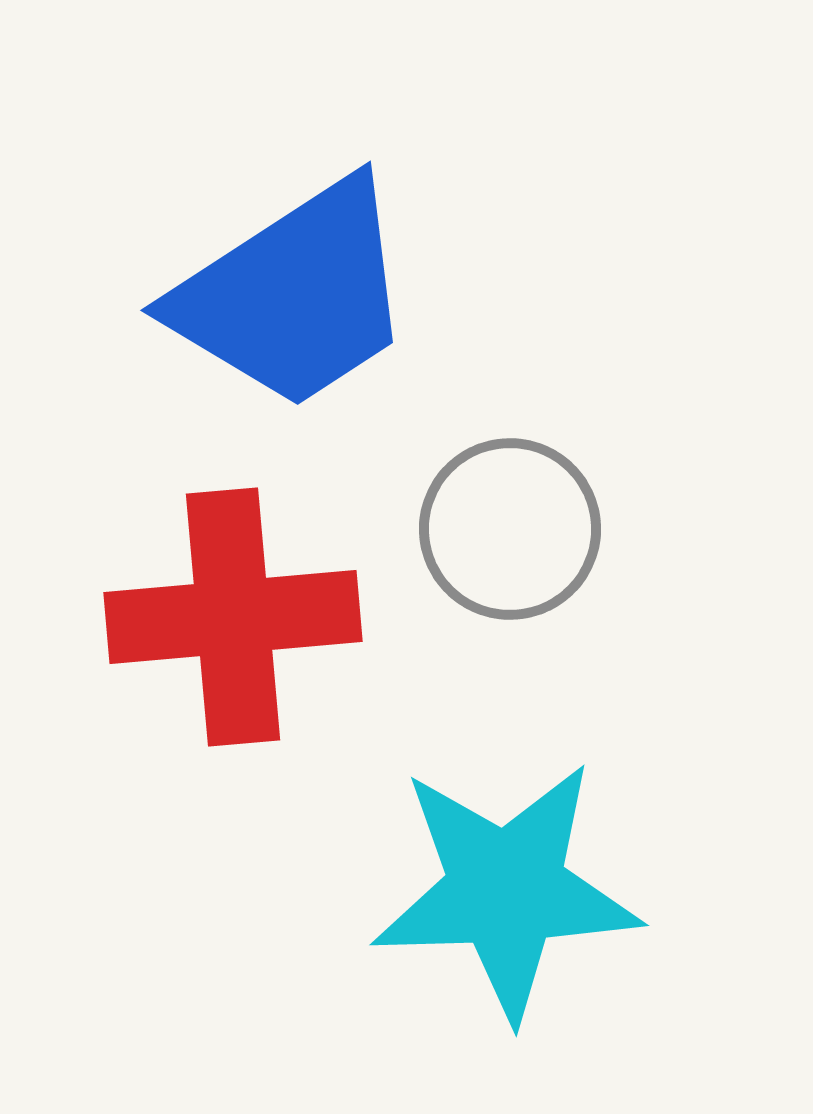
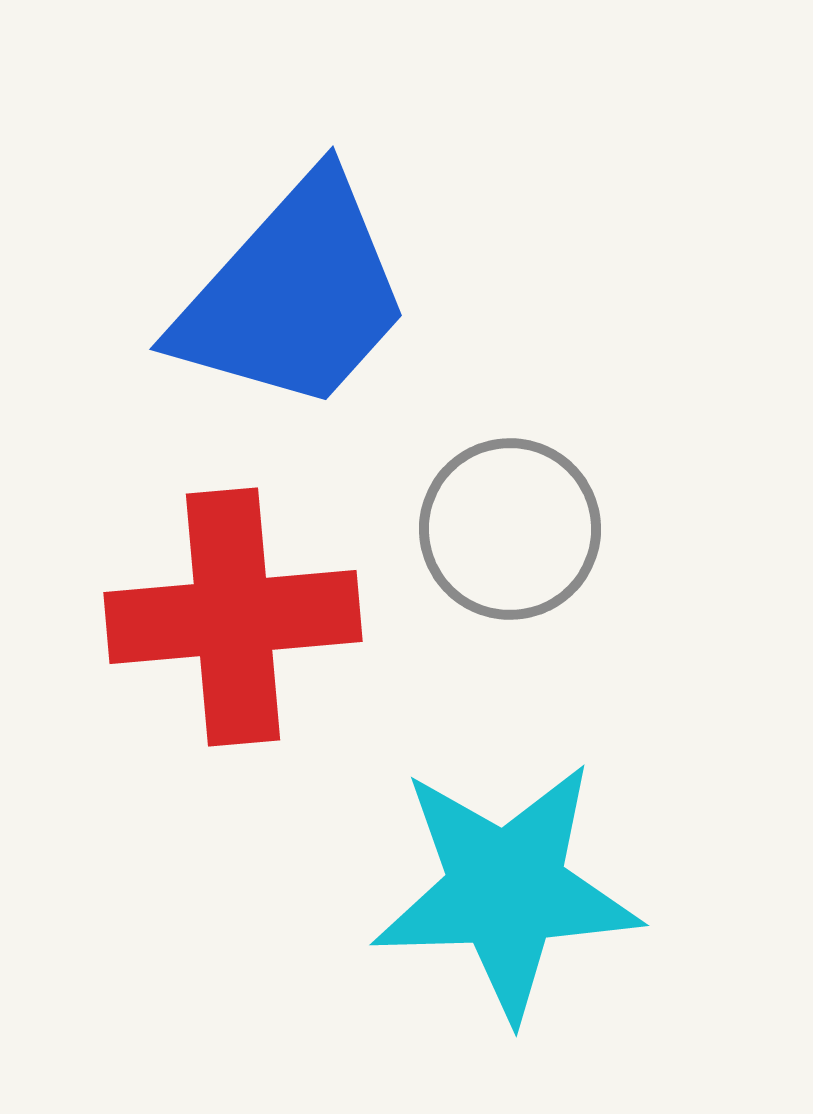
blue trapezoid: rotated 15 degrees counterclockwise
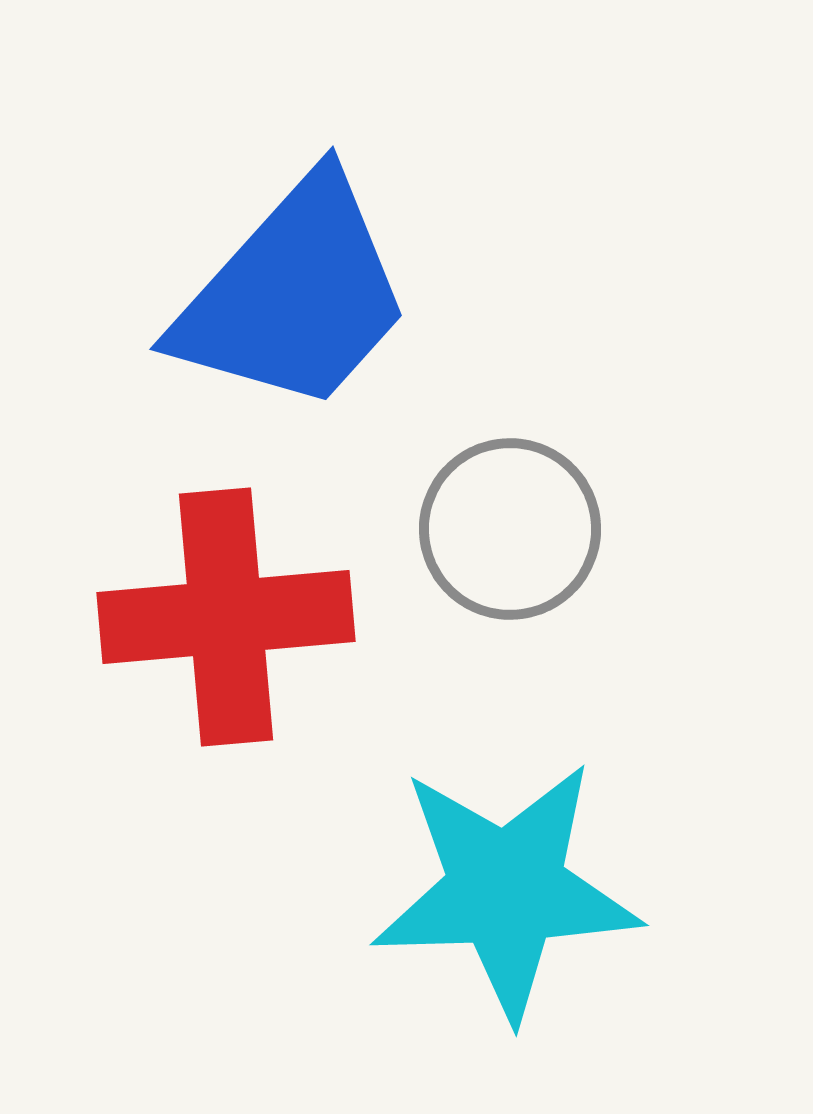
red cross: moved 7 px left
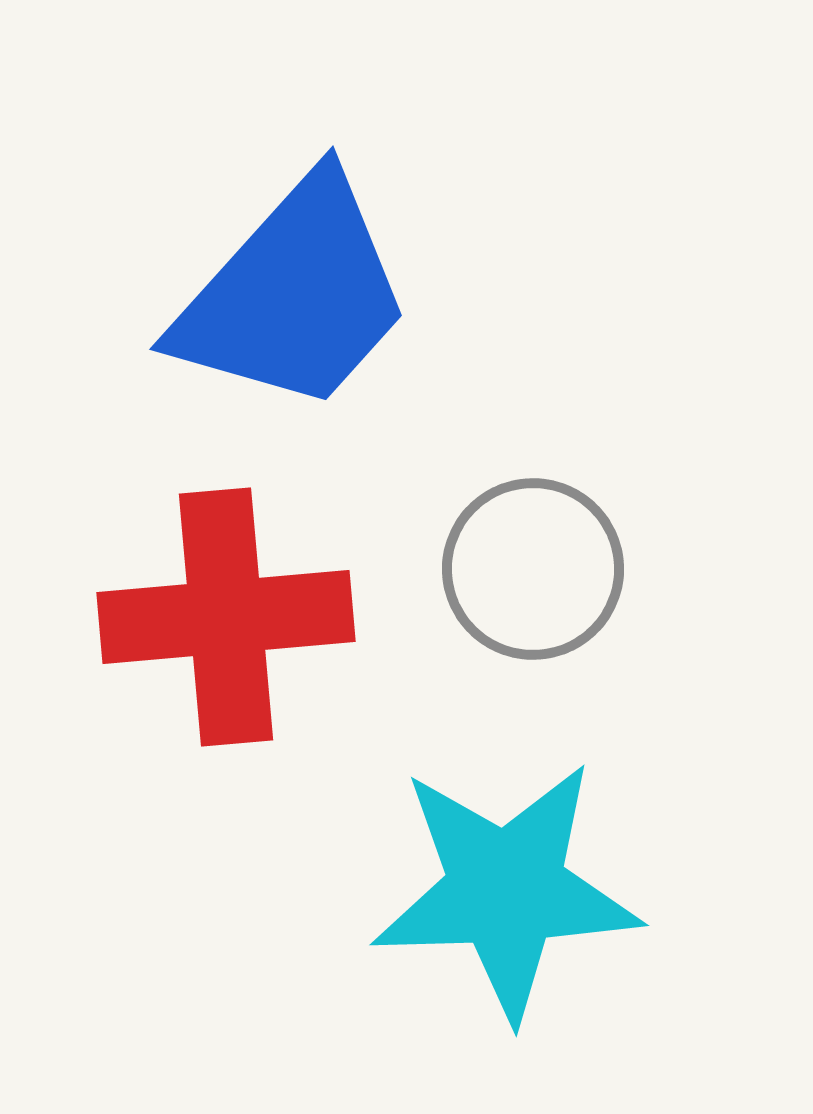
gray circle: moved 23 px right, 40 px down
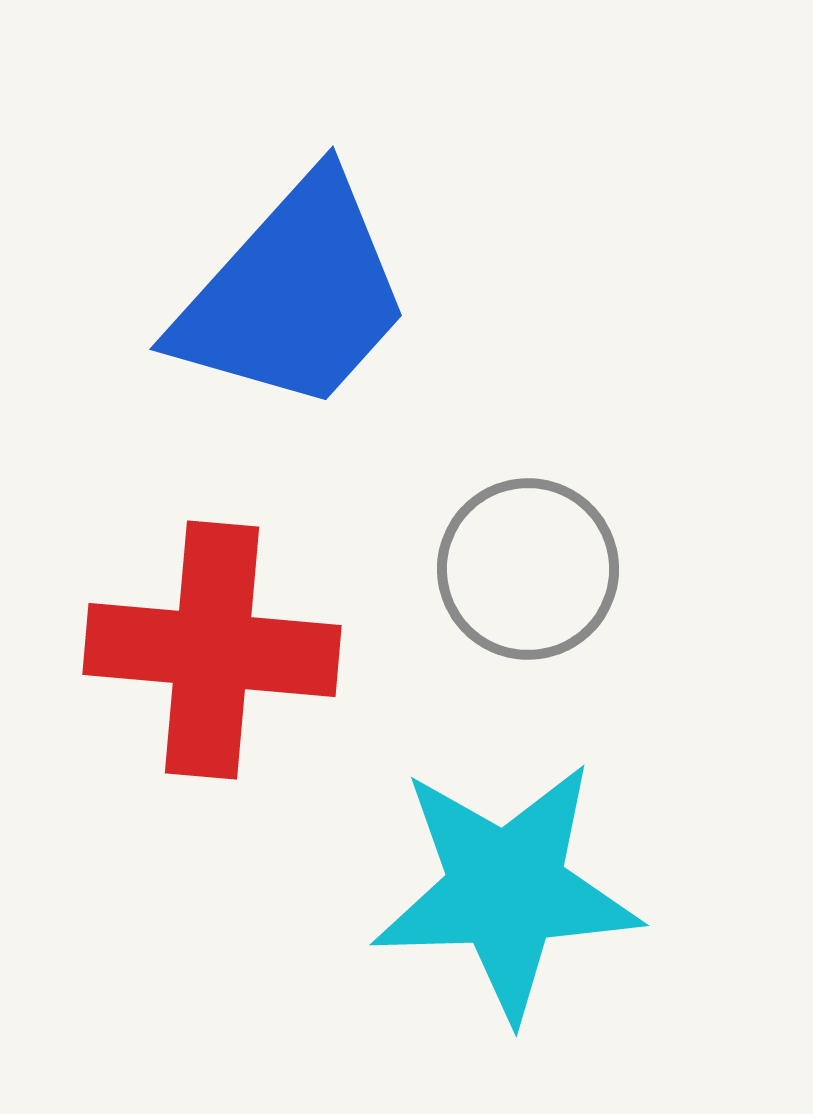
gray circle: moved 5 px left
red cross: moved 14 px left, 33 px down; rotated 10 degrees clockwise
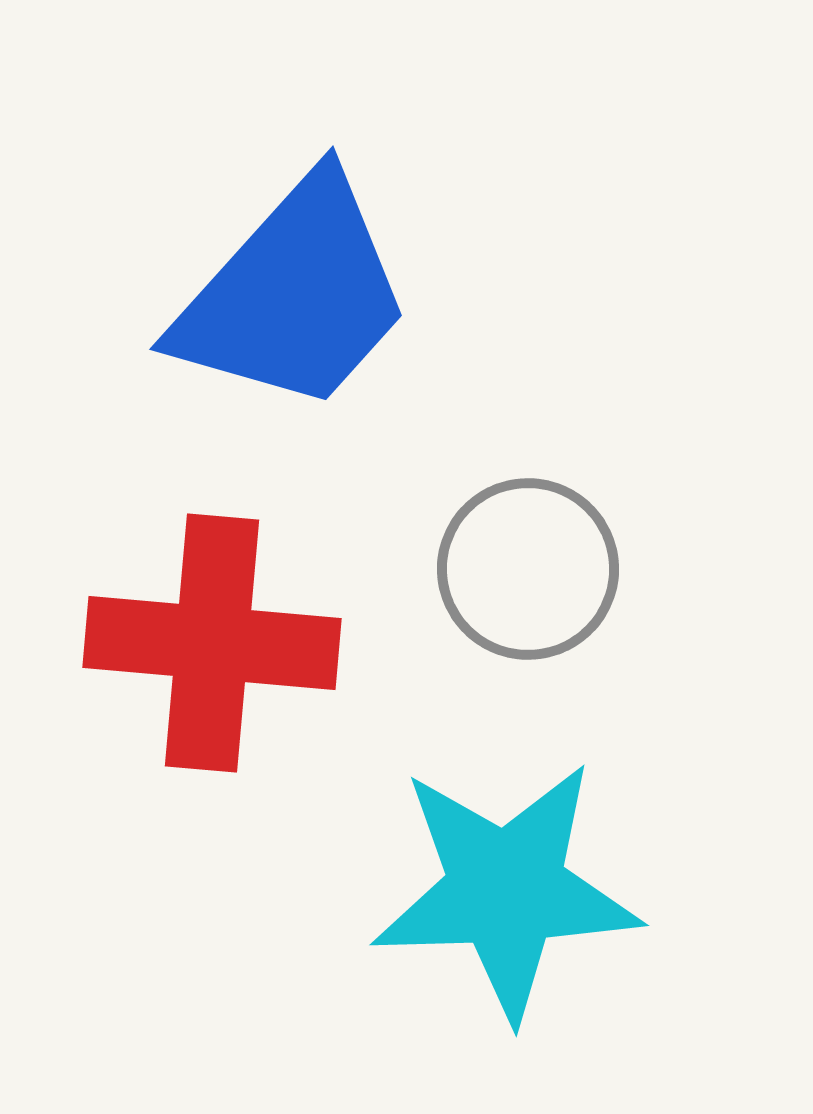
red cross: moved 7 px up
